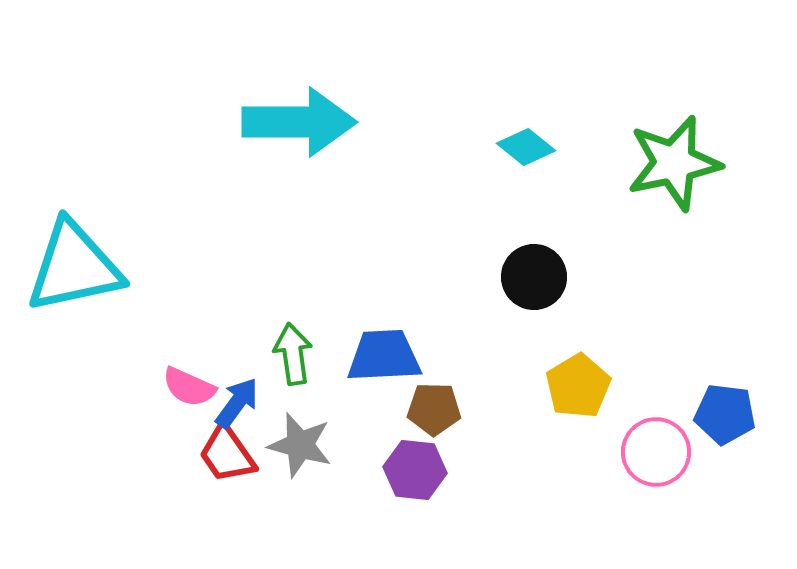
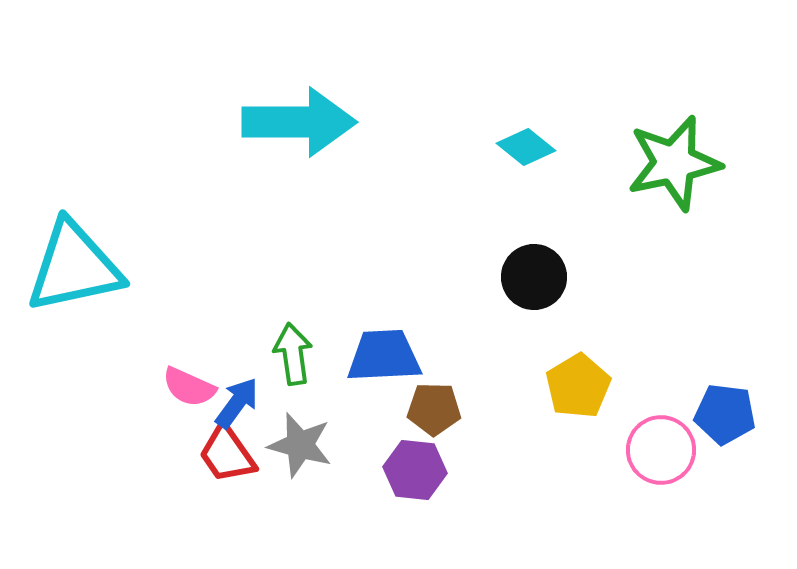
pink circle: moved 5 px right, 2 px up
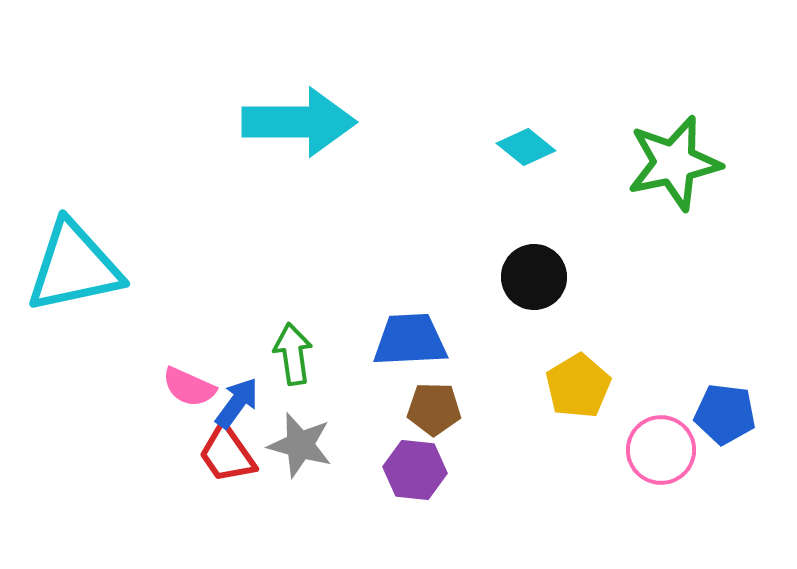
blue trapezoid: moved 26 px right, 16 px up
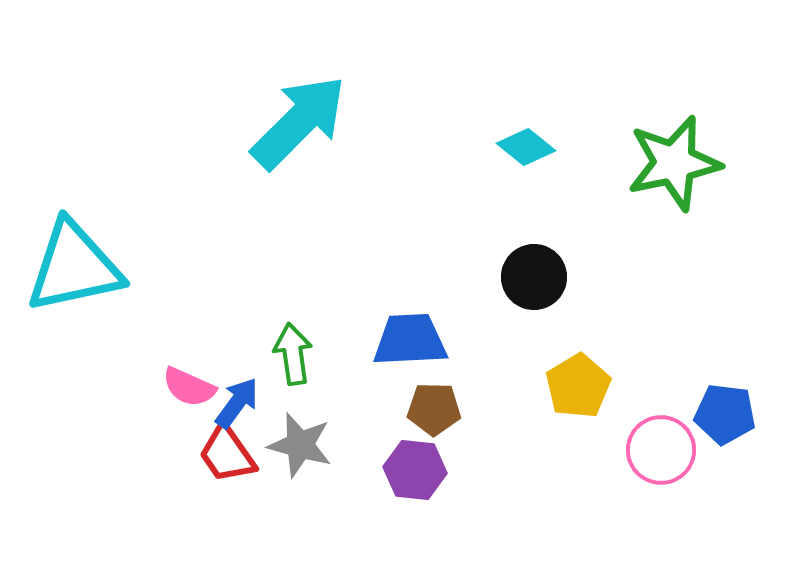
cyan arrow: rotated 45 degrees counterclockwise
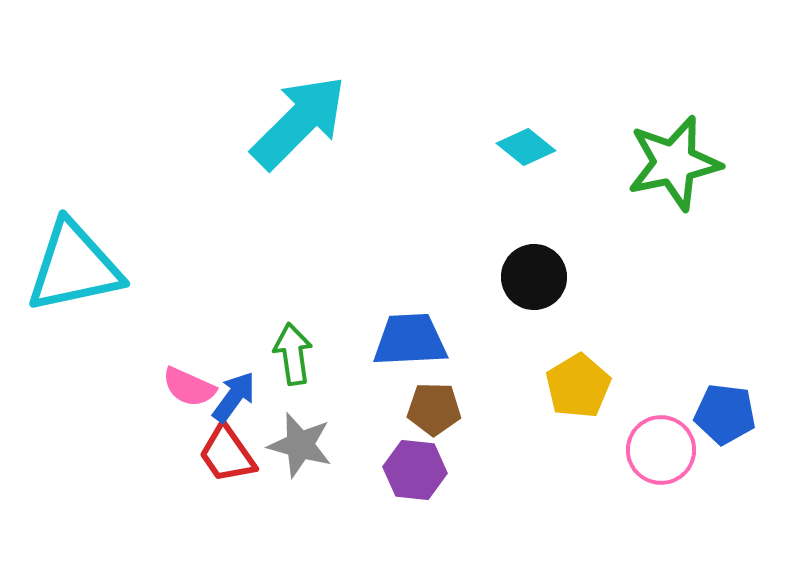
blue arrow: moved 3 px left, 6 px up
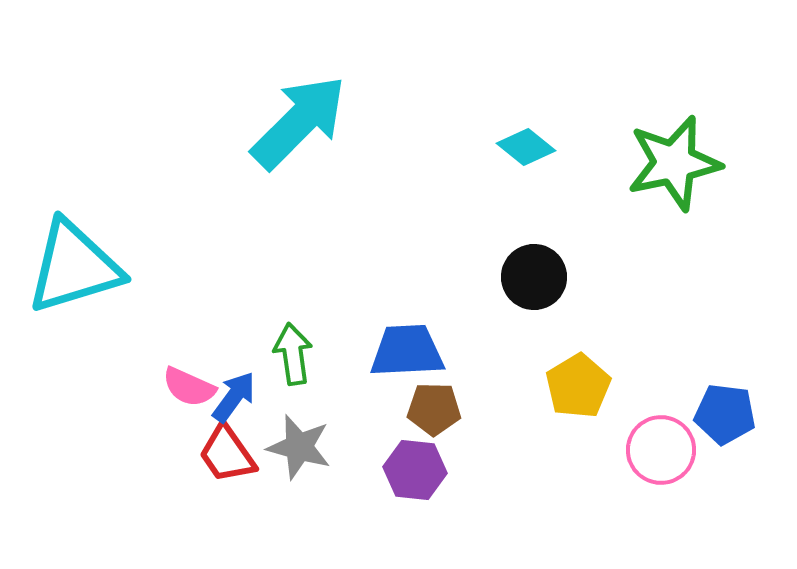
cyan triangle: rotated 5 degrees counterclockwise
blue trapezoid: moved 3 px left, 11 px down
gray star: moved 1 px left, 2 px down
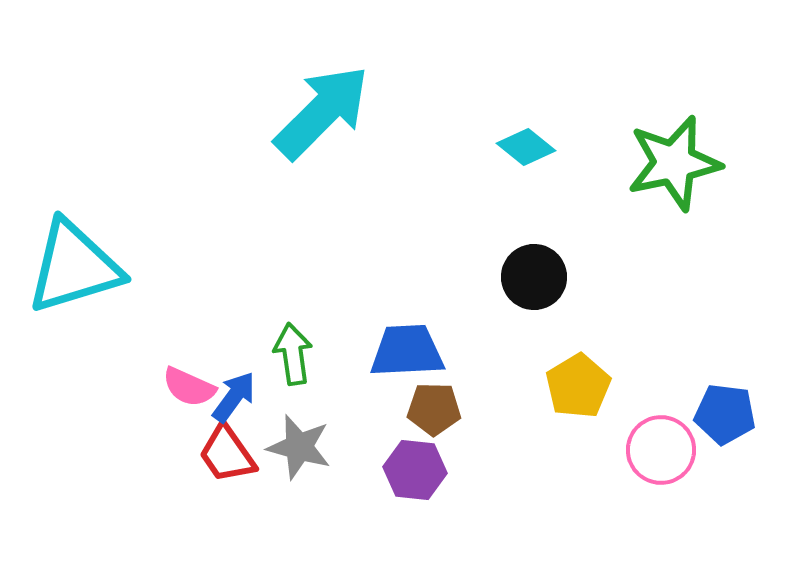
cyan arrow: moved 23 px right, 10 px up
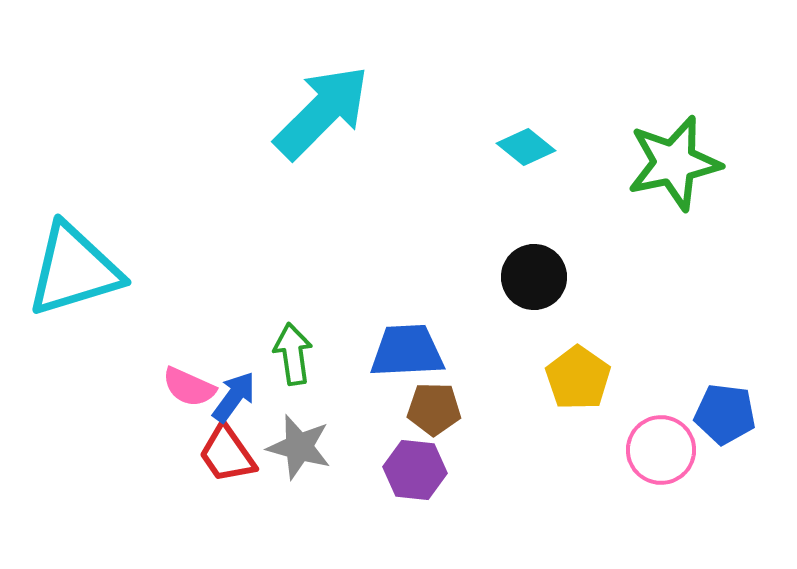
cyan triangle: moved 3 px down
yellow pentagon: moved 8 px up; rotated 6 degrees counterclockwise
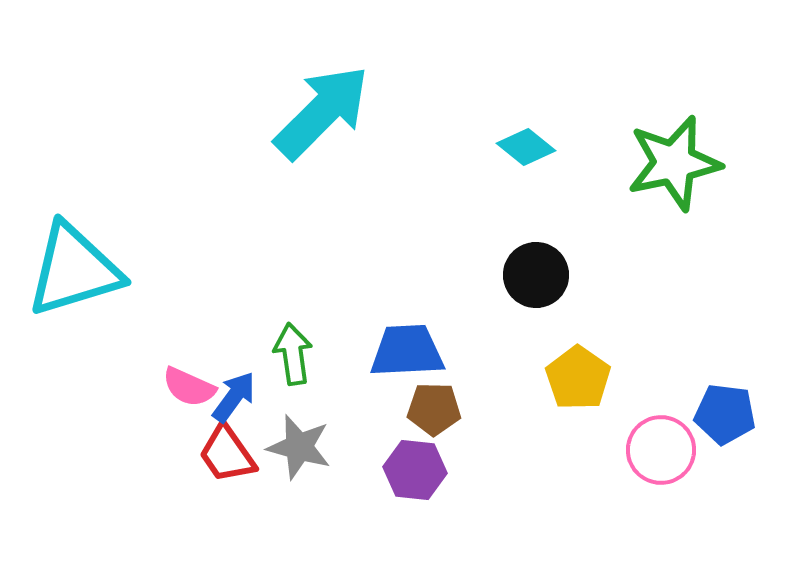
black circle: moved 2 px right, 2 px up
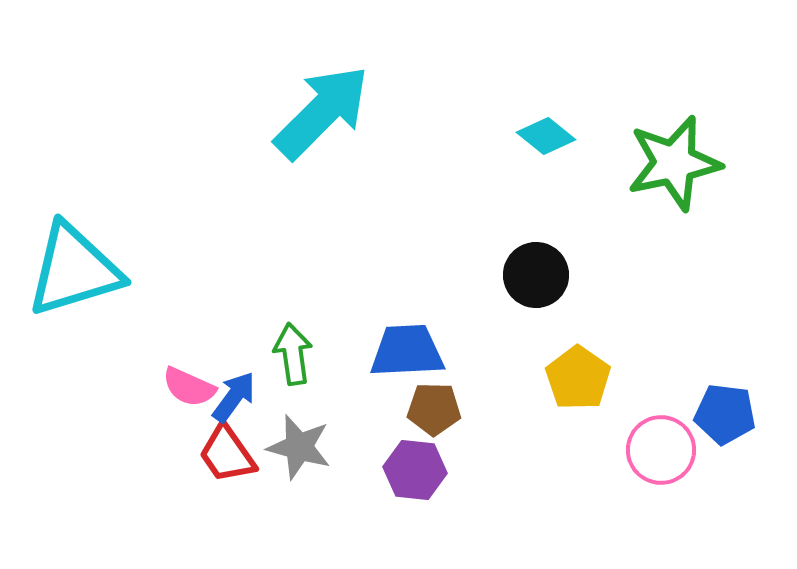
cyan diamond: moved 20 px right, 11 px up
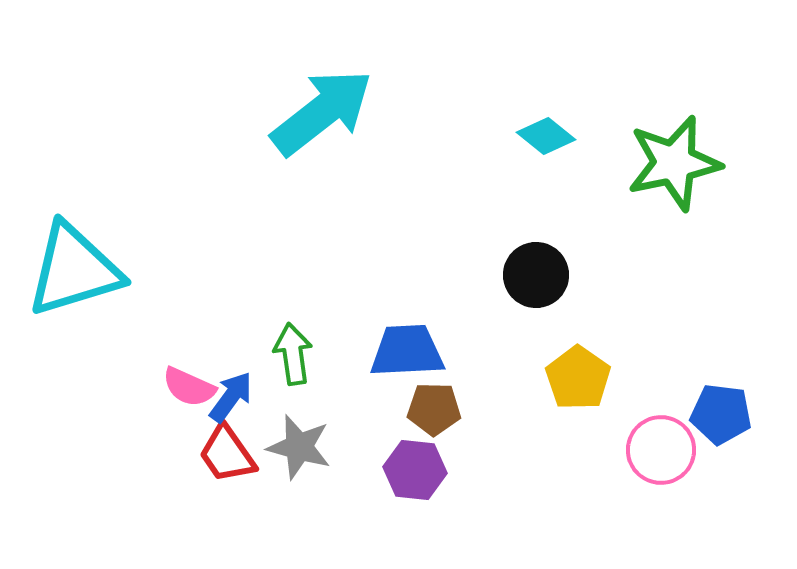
cyan arrow: rotated 7 degrees clockwise
blue arrow: moved 3 px left
blue pentagon: moved 4 px left
